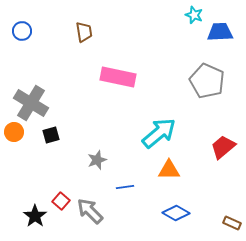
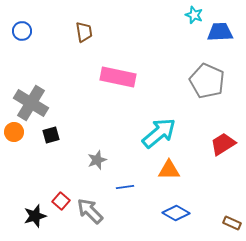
red trapezoid: moved 3 px up; rotated 8 degrees clockwise
black star: rotated 20 degrees clockwise
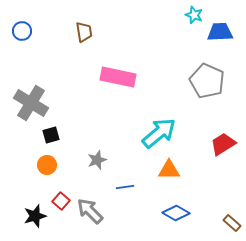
orange circle: moved 33 px right, 33 px down
brown rectangle: rotated 18 degrees clockwise
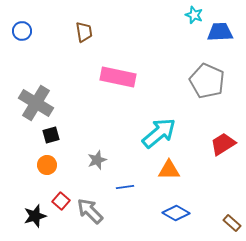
gray cross: moved 5 px right
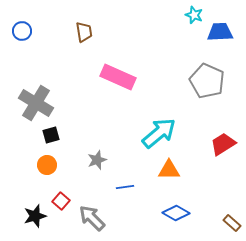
pink rectangle: rotated 12 degrees clockwise
gray arrow: moved 2 px right, 7 px down
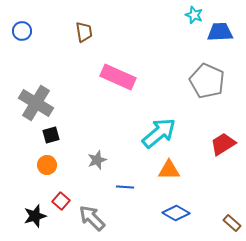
blue line: rotated 12 degrees clockwise
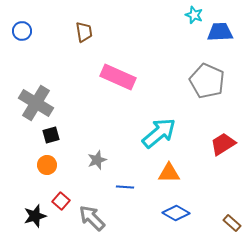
orange triangle: moved 3 px down
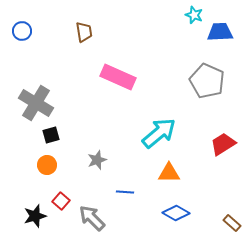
blue line: moved 5 px down
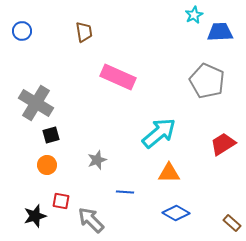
cyan star: rotated 24 degrees clockwise
red square: rotated 30 degrees counterclockwise
gray arrow: moved 1 px left, 2 px down
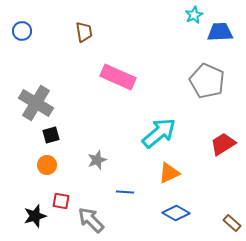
orange triangle: rotated 25 degrees counterclockwise
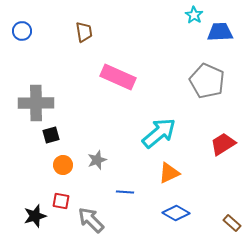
cyan star: rotated 12 degrees counterclockwise
gray cross: rotated 32 degrees counterclockwise
orange circle: moved 16 px right
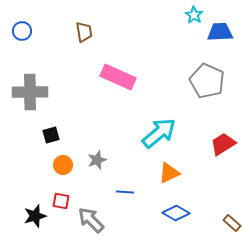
gray cross: moved 6 px left, 11 px up
